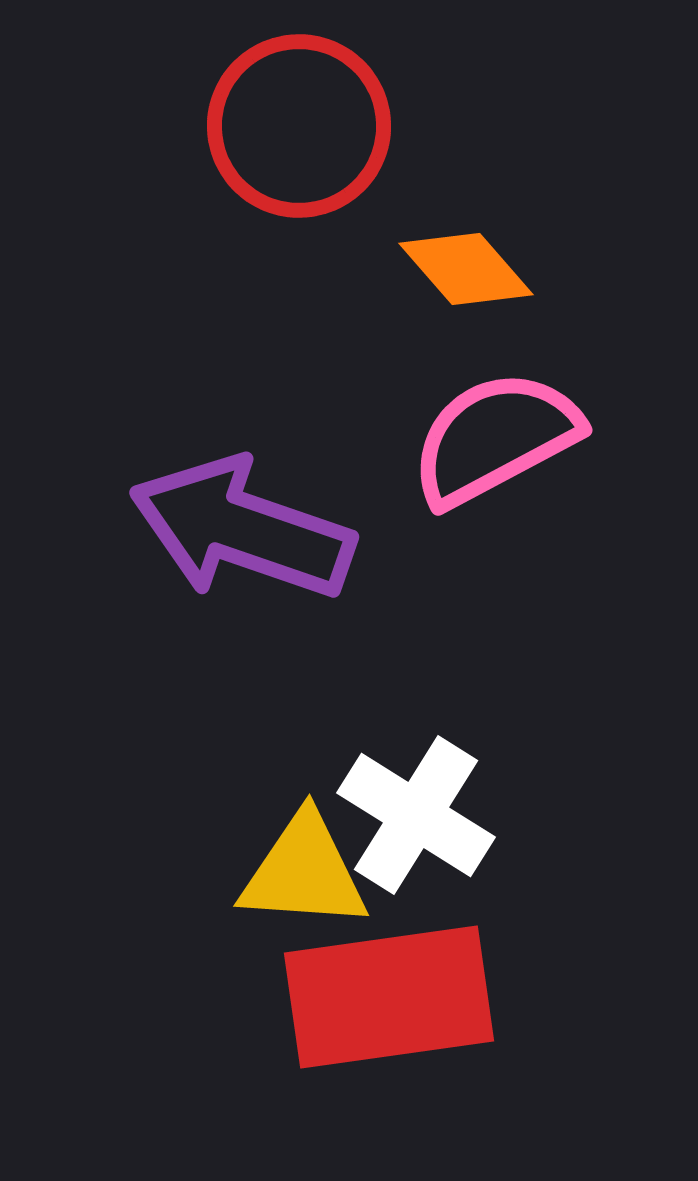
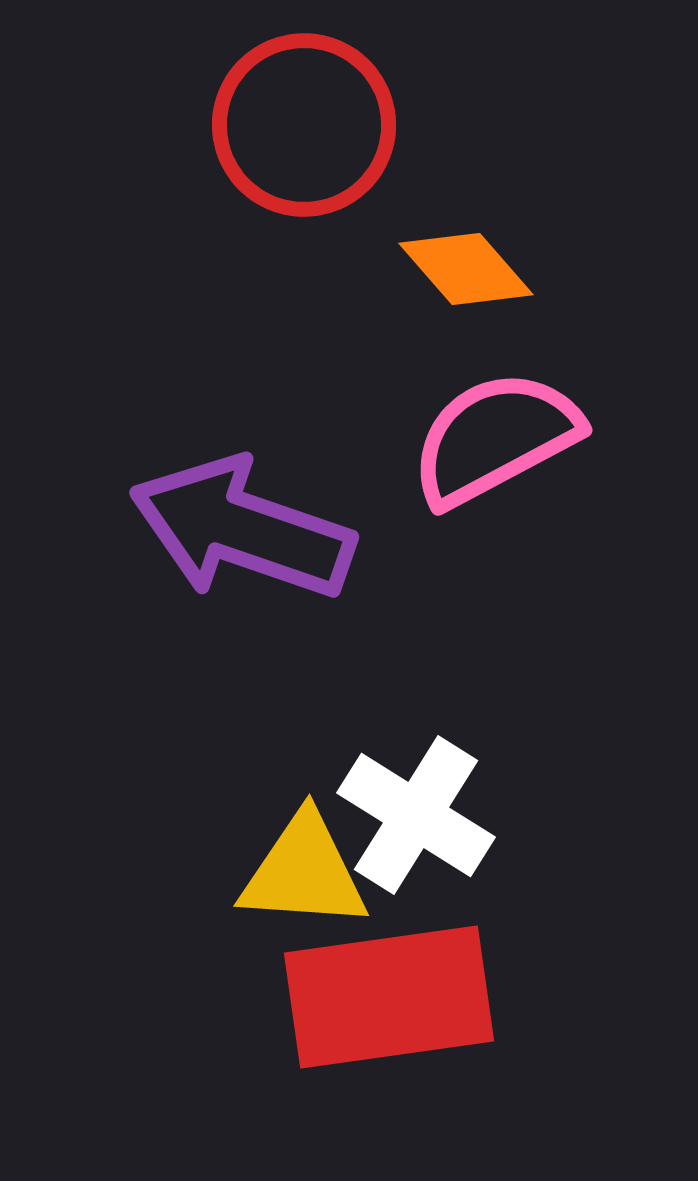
red circle: moved 5 px right, 1 px up
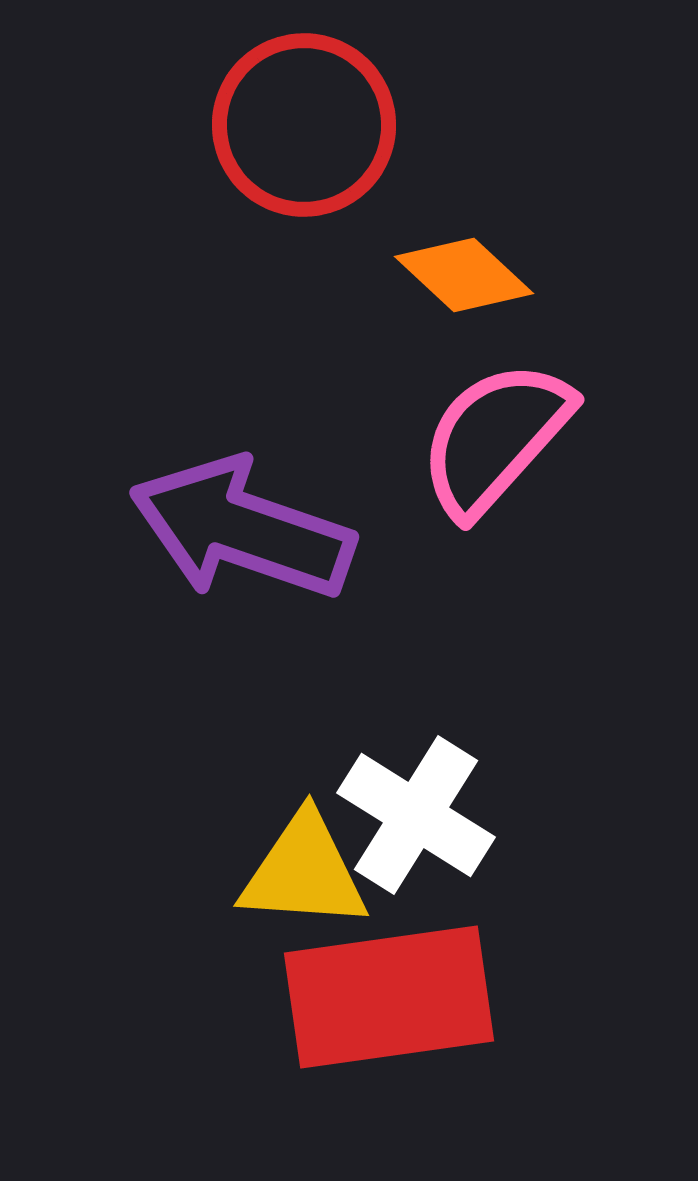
orange diamond: moved 2 px left, 6 px down; rotated 6 degrees counterclockwise
pink semicircle: rotated 20 degrees counterclockwise
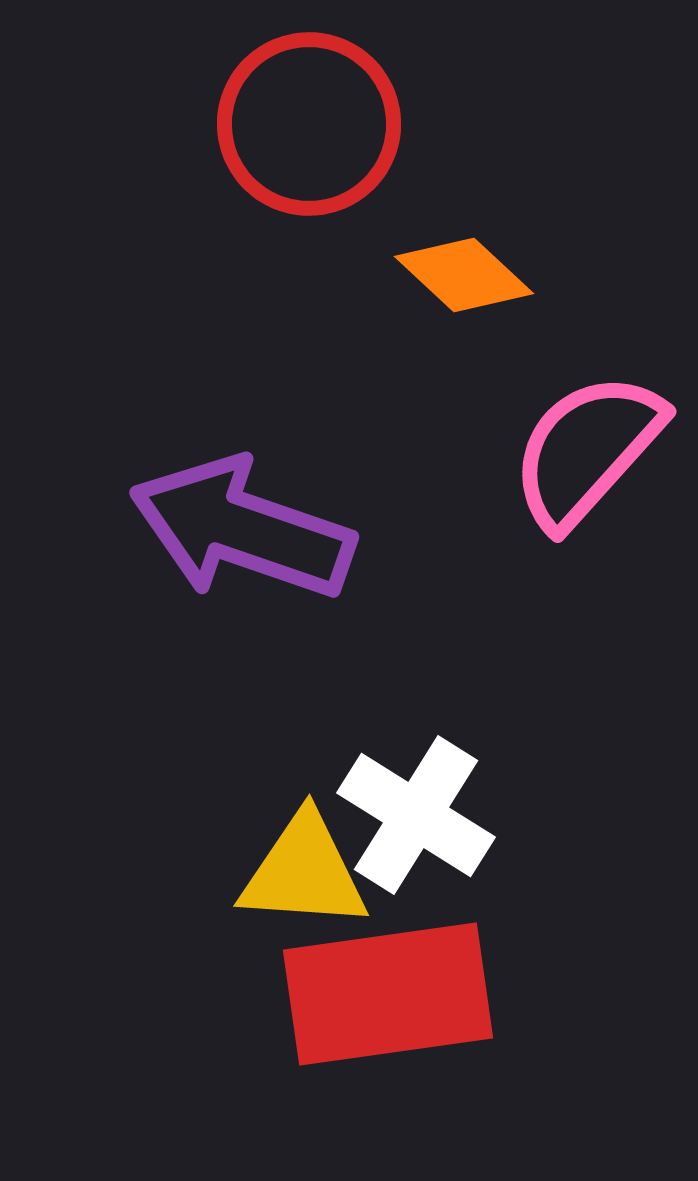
red circle: moved 5 px right, 1 px up
pink semicircle: moved 92 px right, 12 px down
red rectangle: moved 1 px left, 3 px up
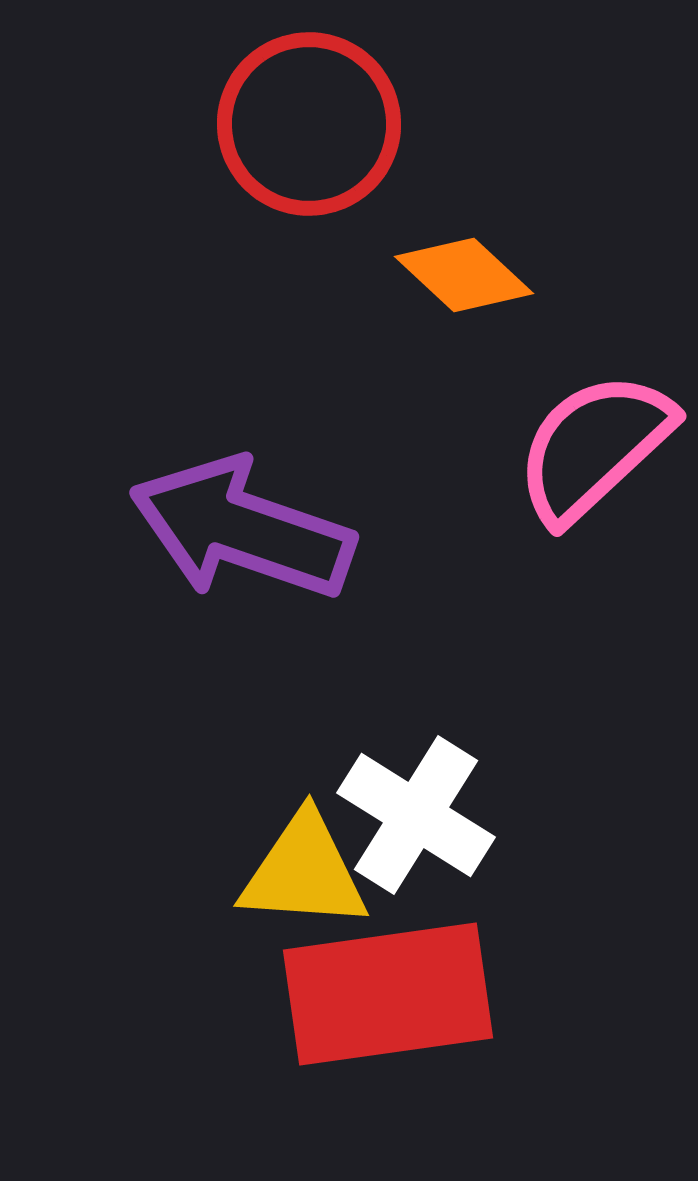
pink semicircle: moved 7 px right, 3 px up; rotated 5 degrees clockwise
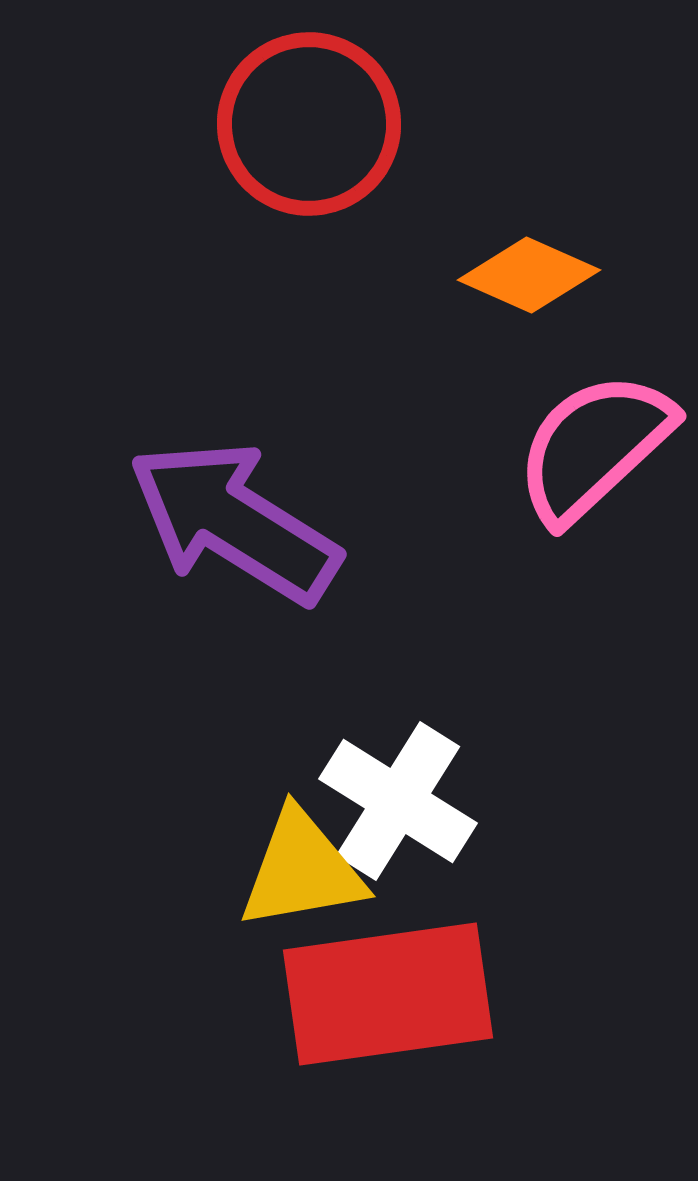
orange diamond: moved 65 px right; rotated 19 degrees counterclockwise
purple arrow: moved 8 px left, 7 px up; rotated 13 degrees clockwise
white cross: moved 18 px left, 14 px up
yellow triangle: moved 2 px left, 2 px up; rotated 14 degrees counterclockwise
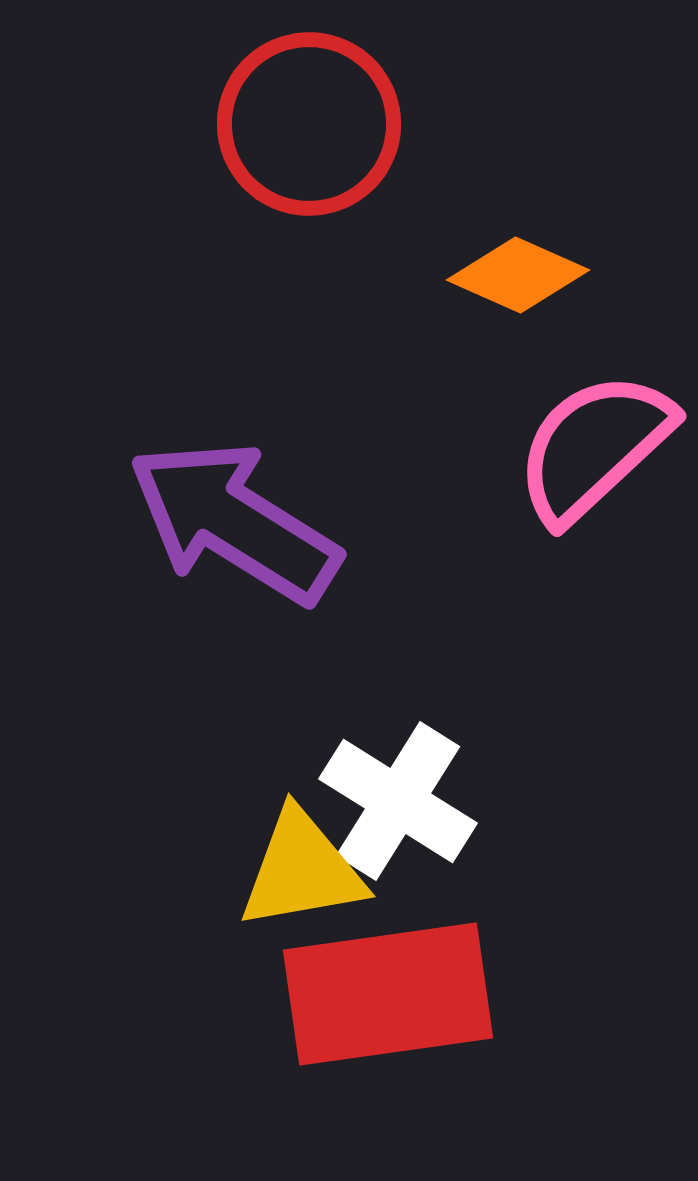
orange diamond: moved 11 px left
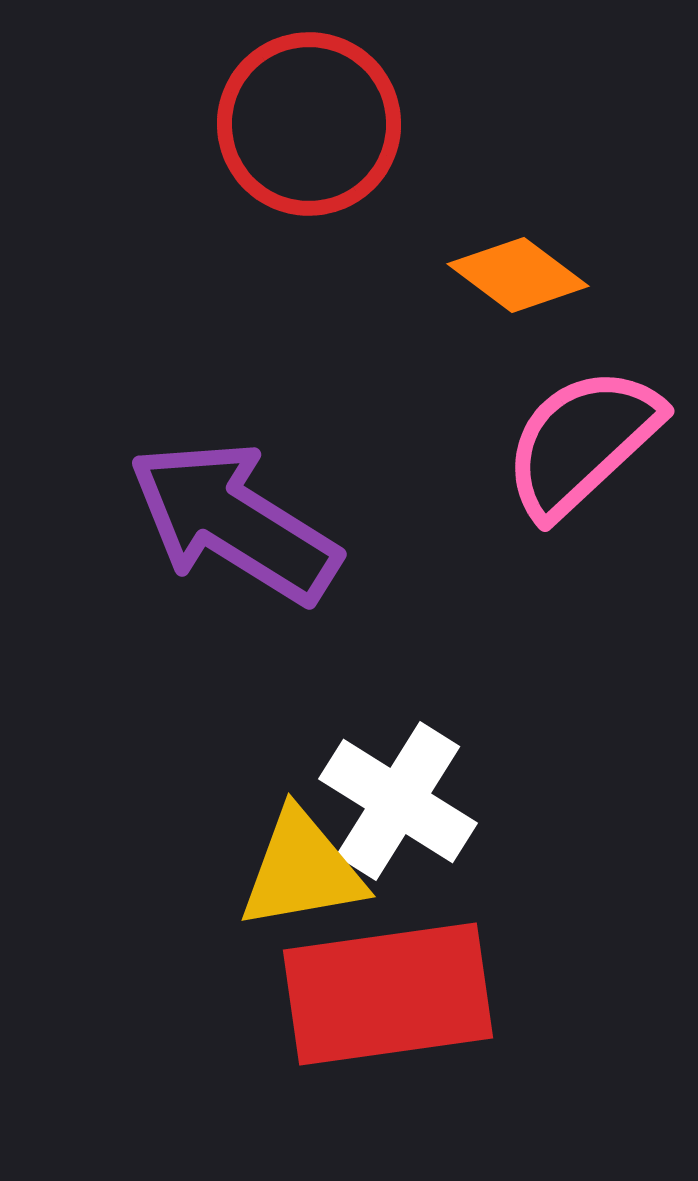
orange diamond: rotated 13 degrees clockwise
pink semicircle: moved 12 px left, 5 px up
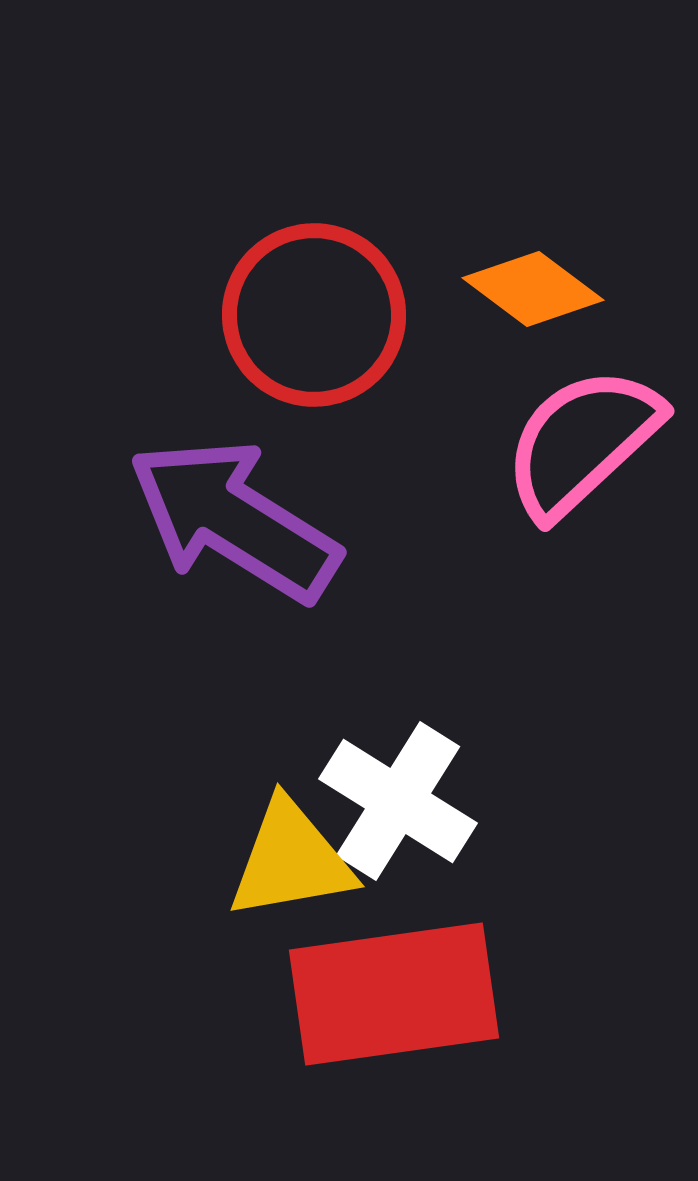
red circle: moved 5 px right, 191 px down
orange diamond: moved 15 px right, 14 px down
purple arrow: moved 2 px up
yellow triangle: moved 11 px left, 10 px up
red rectangle: moved 6 px right
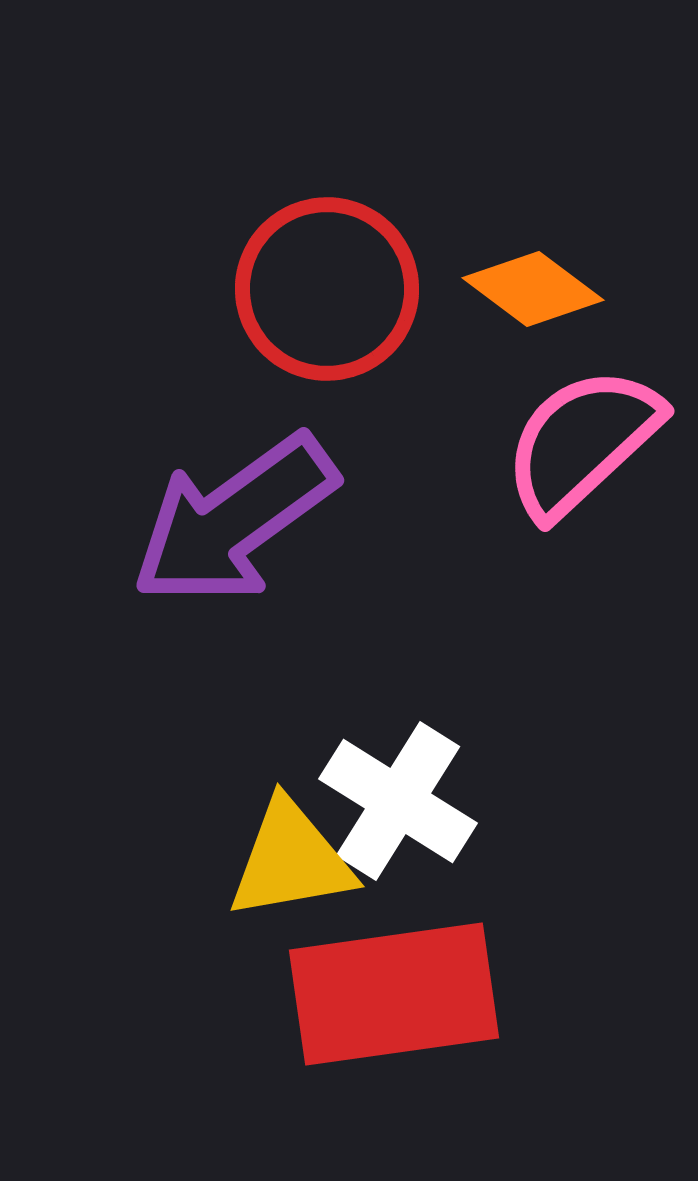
red circle: moved 13 px right, 26 px up
purple arrow: rotated 68 degrees counterclockwise
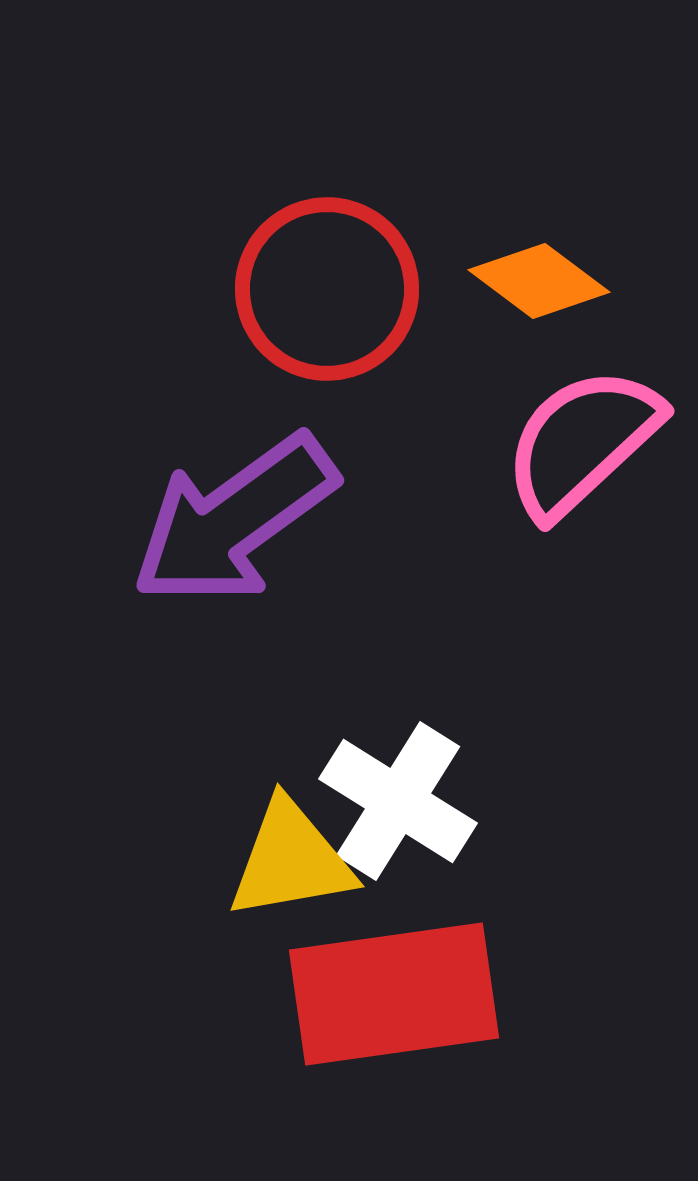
orange diamond: moved 6 px right, 8 px up
